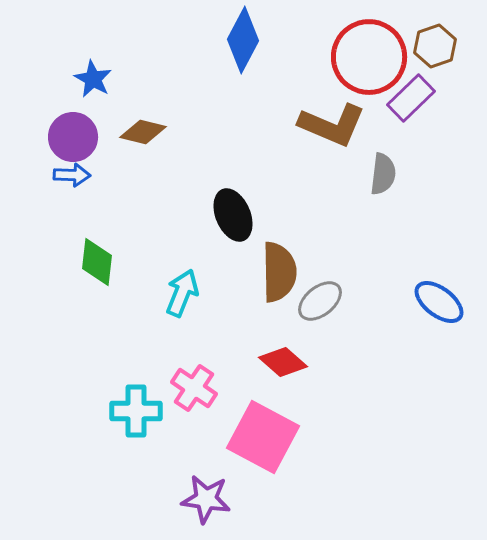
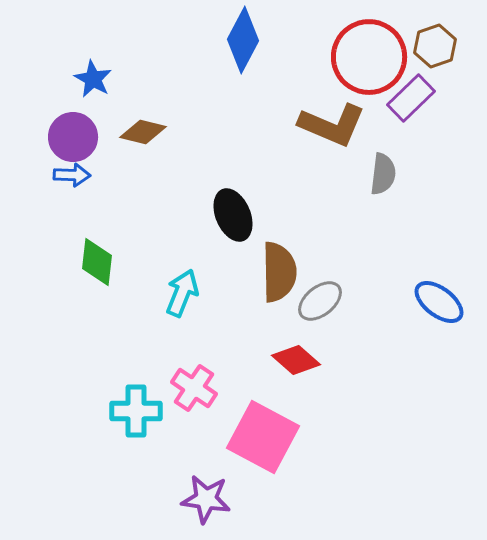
red diamond: moved 13 px right, 2 px up
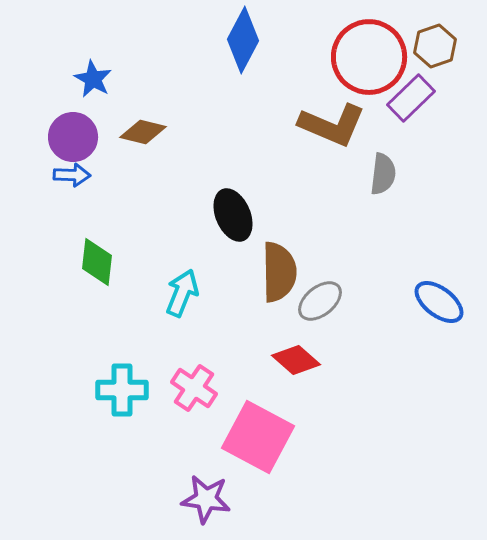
cyan cross: moved 14 px left, 21 px up
pink square: moved 5 px left
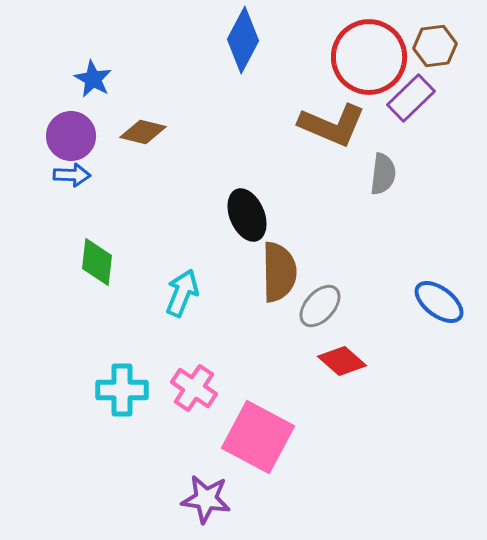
brown hexagon: rotated 12 degrees clockwise
purple circle: moved 2 px left, 1 px up
black ellipse: moved 14 px right
gray ellipse: moved 5 px down; rotated 9 degrees counterclockwise
red diamond: moved 46 px right, 1 px down
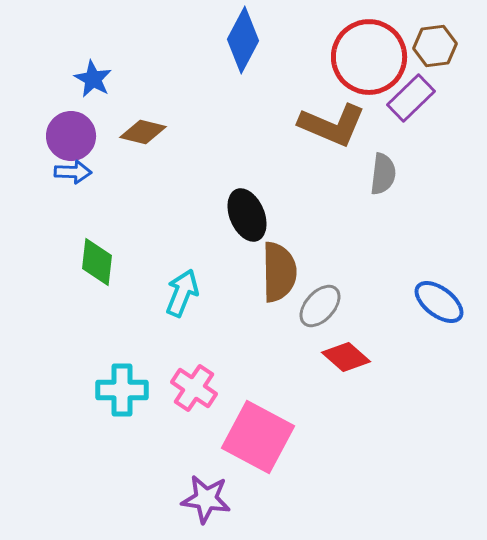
blue arrow: moved 1 px right, 3 px up
red diamond: moved 4 px right, 4 px up
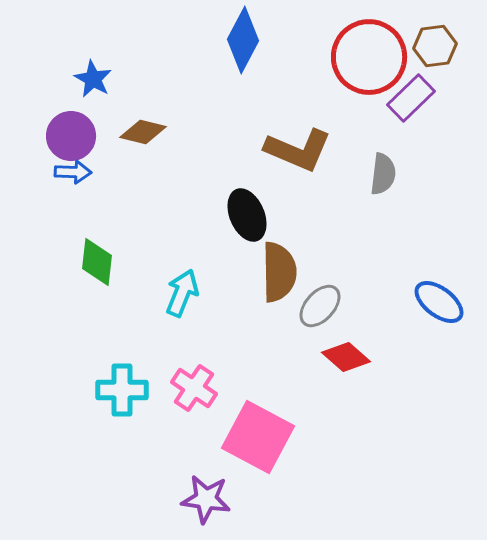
brown L-shape: moved 34 px left, 25 px down
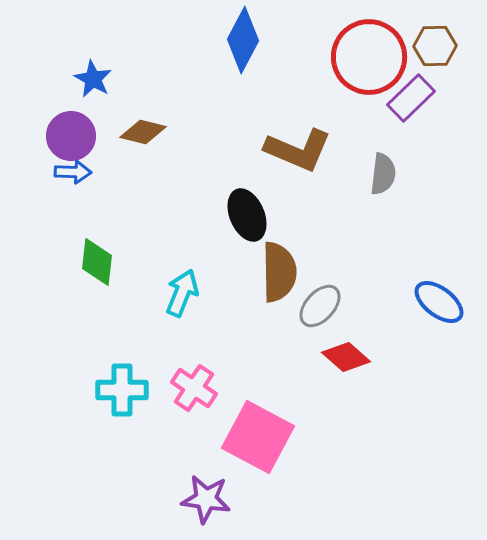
brown hexagon: rotated 6 degrees clockwise
